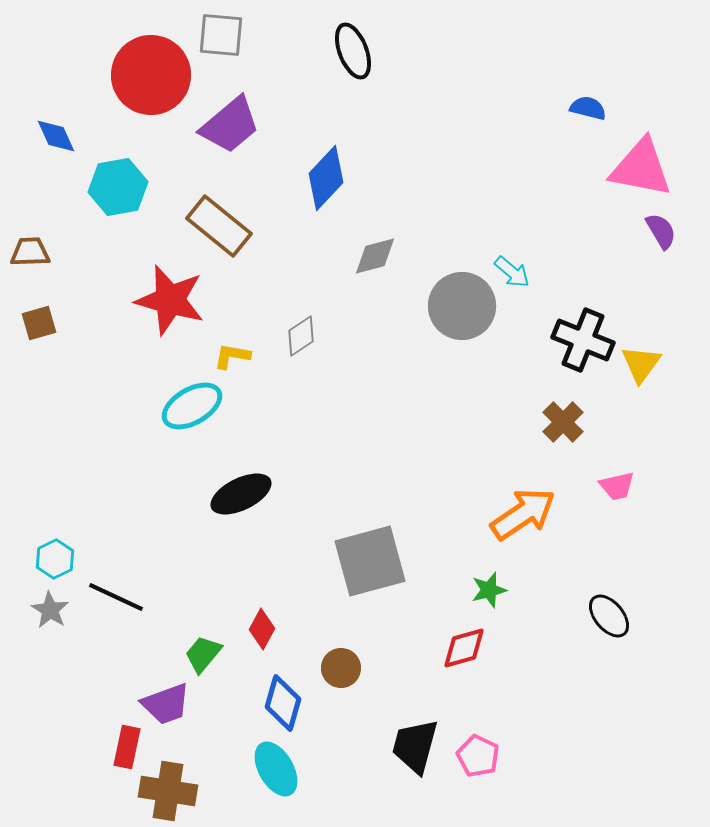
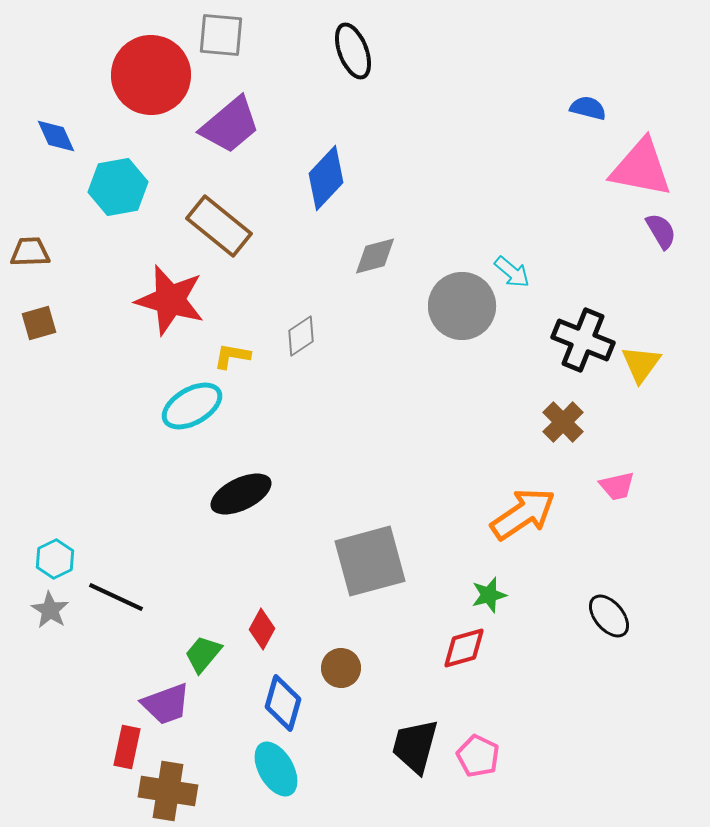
green star at (489, 590): moved 5 px down
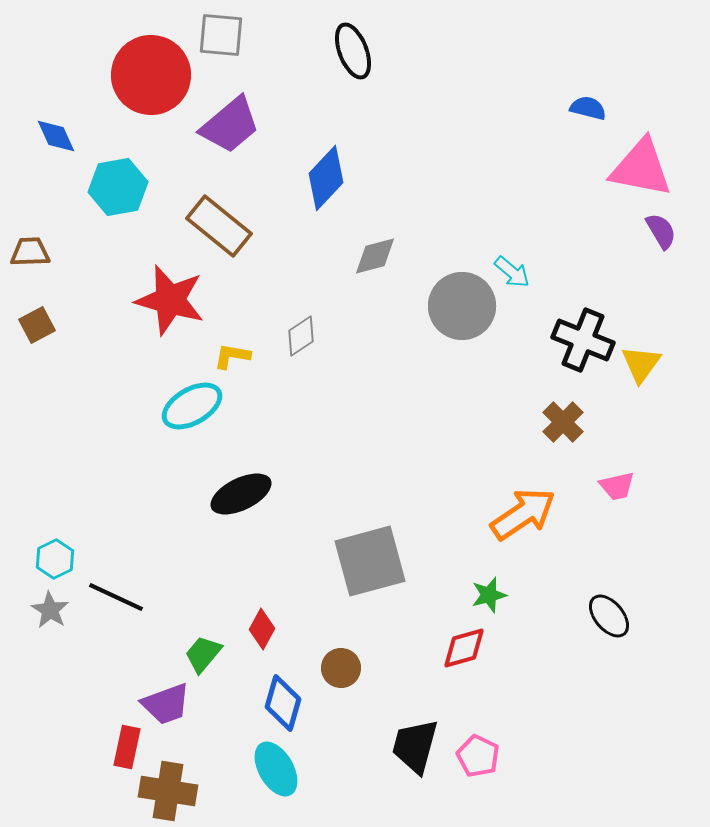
brown square at (39, 323): moved 2 px left, 2 px down; rotated 12 degrees counterclockwise
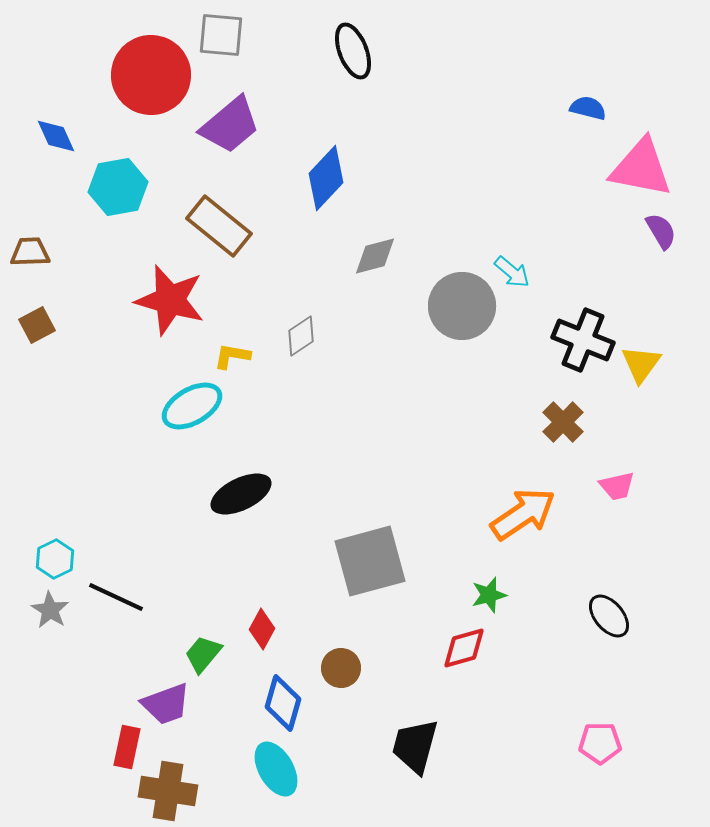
pink pentagon at (478, 756): moved 122 px right, 13 px up; rotated 27 degrees counterclockwise
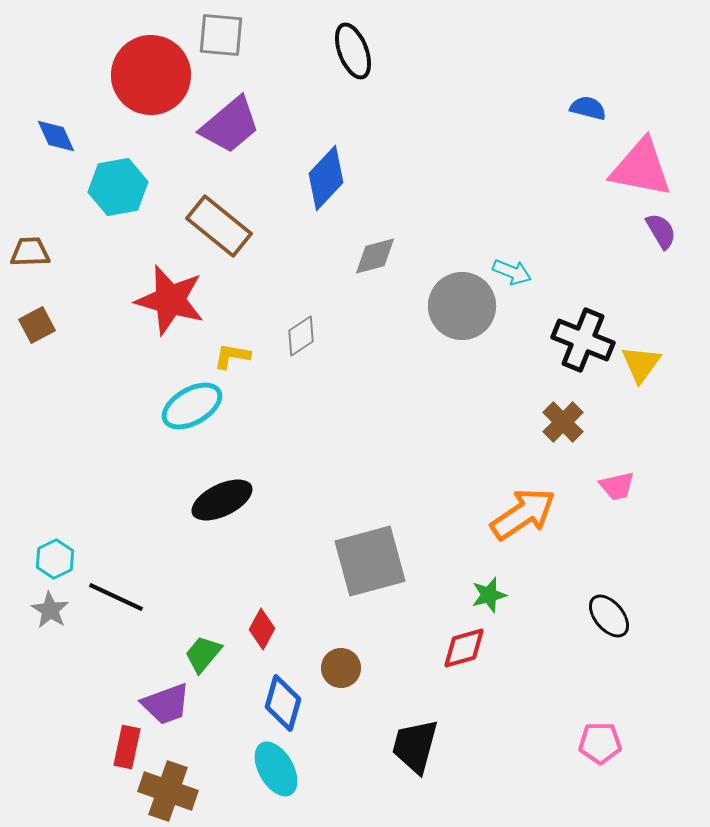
cyan arrow at (512, 272): rotated 18 degrees counterclockwise
black ellipse at (241, 494): moved 19 px left, 6 px down
brown cross at (168, 791): rotated 10 degrees clockwise
